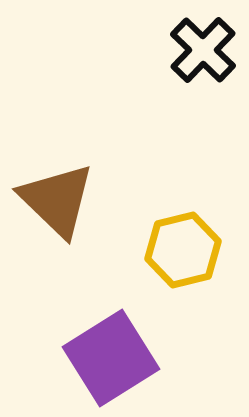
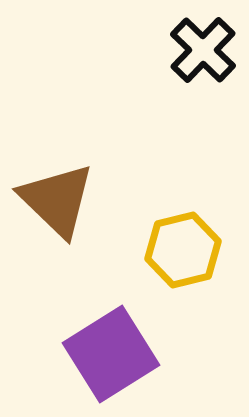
purple square: moved 4 px up
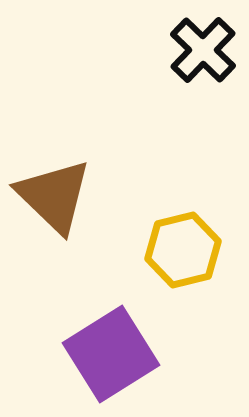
brown triangle: moved 3 px left, 4 px up
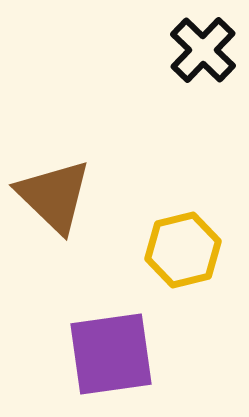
purple square: rotated 24 degrees clockwise
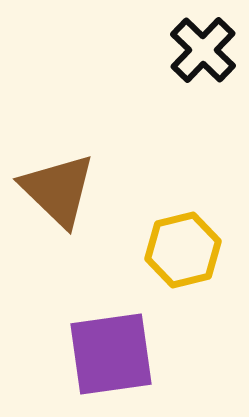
brown triangle: moved 4 px right, 6 px up
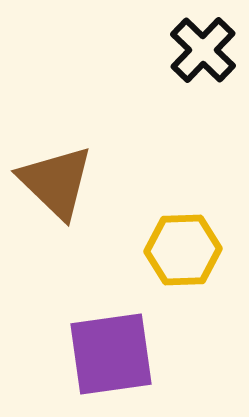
brown triangle: moved 2 px left, 8 px up
yellow hexagon: rotated 12 degrees clockwise
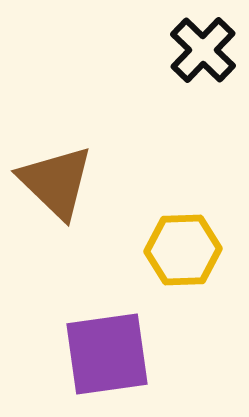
purple square: moved 4 px left
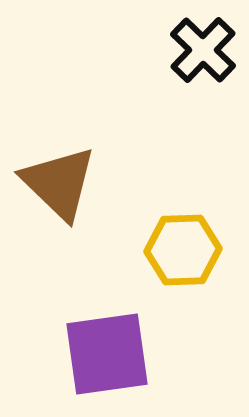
brown triangle: moved 3 px right, 1 px down
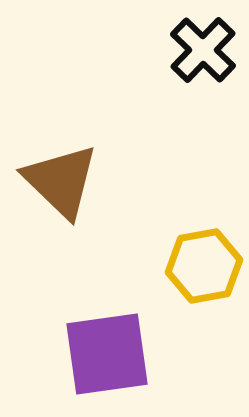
brown triangle: moved 2 px right, 2 px up
yellow hexagon: moved 21 px right, 16 px down; rotated 8 degrees counterclockwise
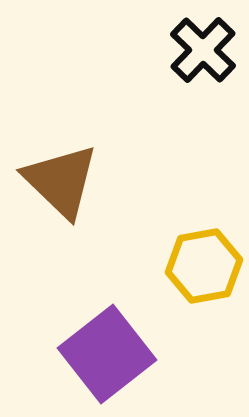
purple square: rotated 30 degrees counterclockwise
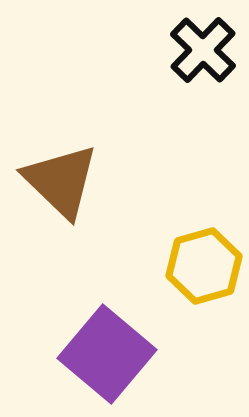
yellow hexagon: rotated 6 degrees counterclockwise
purple square: rotated 12 degrees counterclockwise
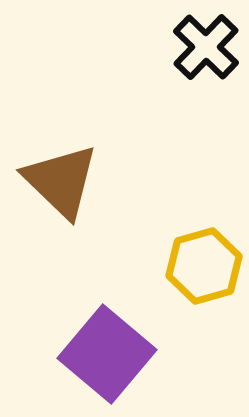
black cross: moved 3 px right, 3 px up
